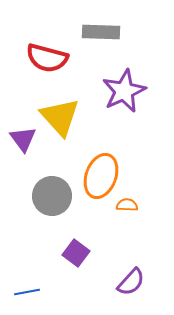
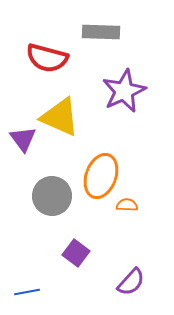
yellow triangle: rotated 24 degrees counterclockwise
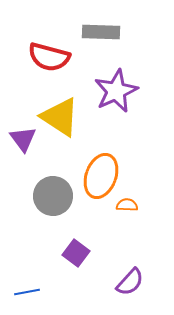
red semicircle: moved 2 px right, 1 px up
purple star: moved 8 px left
yellow triangle: rotated 9 degrees clockwise
gray circle: moved 1 px right
purple semicircle: moved 1 px left
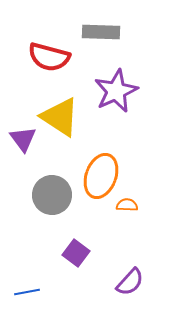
gray circle: moved 1 px left, 1 px up
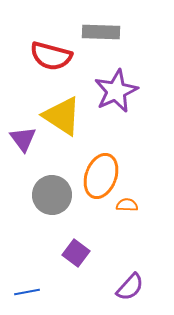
red semicircle: moved 2 px right, 1 px up
yellow triangle: moved 2 px right, 1 px up
purple semicircle: moved 5 px down
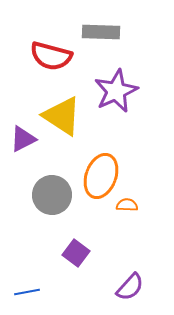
purple triangle: rotated 40 degrees clockwise
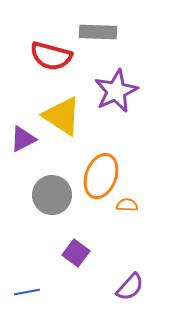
gray rectangle: moved 3 px left
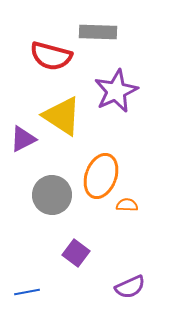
purple semicircle: rotated 24 degrees clockwise
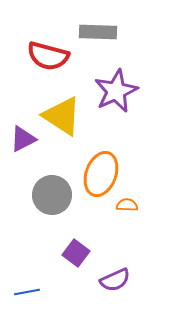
red semicircle: moved 3 px left
orange ellipse: moved 2 px up
purple semicircle: moved 15 px left, 7 px up
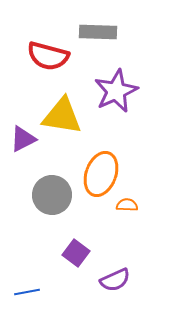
yellow triangle: rotated 24 degrees counterclockwise
